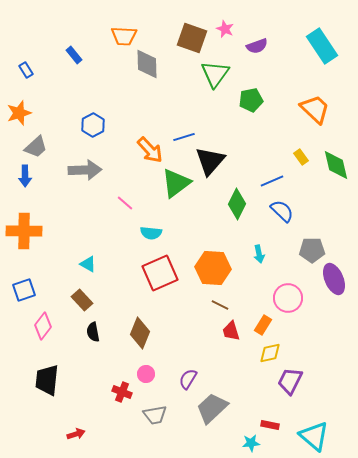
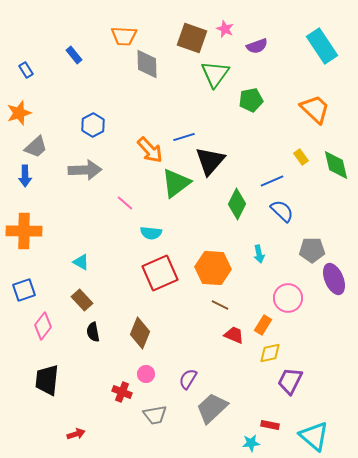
cyan triangle at (88, 264): moved 7 px left, 2 px up
red trapezoid at (231, 331): moved 3 px right, 4 px down; rotated 130 degrees clockwise
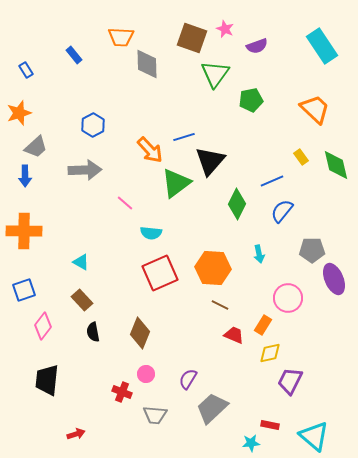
orange trapezoid at (124, 36): moved 3 px left, 1 px down
blue semicircle at (282, 211): rotated 95 degrees counterclockwise
gray trapezoid at (155, 415): rotated 15 degrees clockwise
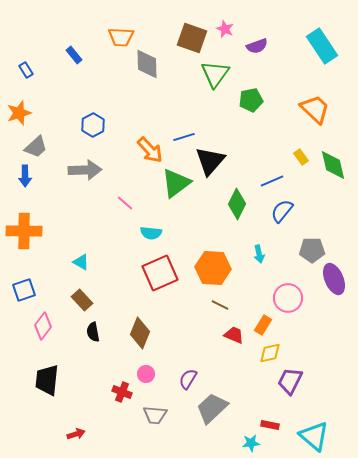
green diamond at (336, 165): moved 3 px left
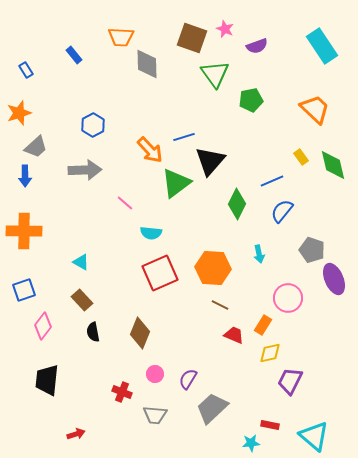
green triangle at (215, 74): rotated 12 degrees counterclockwise
gray pentagon at (312, 250): rotated 20 degrees clockwise
pink circle at (146, 374): moved 9 px right
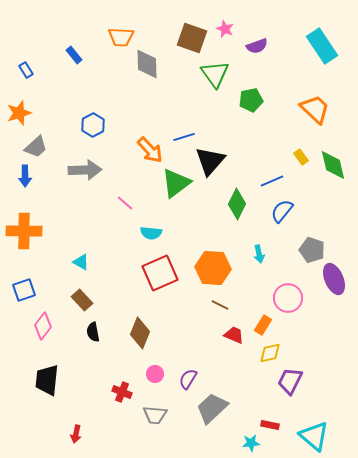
red arrow at (76, 434): rotated 120 degrees clockwise
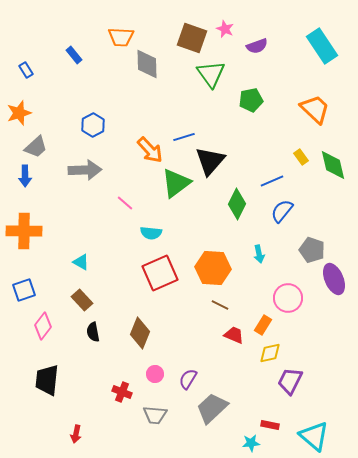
green triangle at (215, 74): moved 4 px left
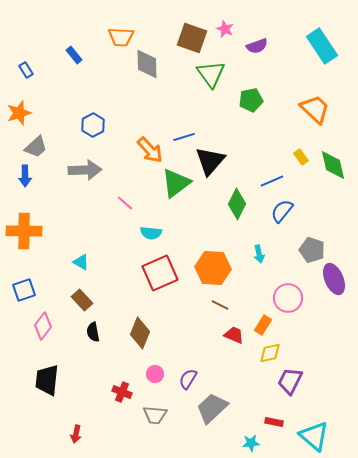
red rectangle at (270, 425): moved 4 px right, 3 px up
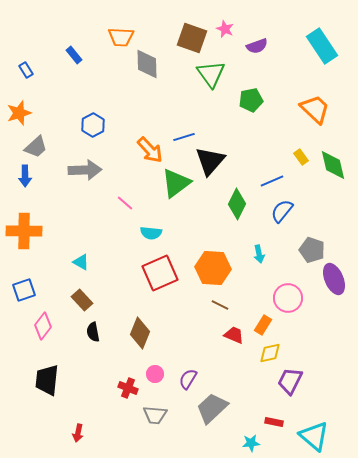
red cross at (122, 392): moved 6 px right, 4 px up
red arrow at (76, 434): moved 2 px right, 1 px up
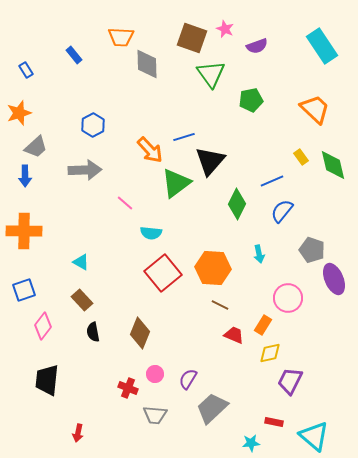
red square at (160, 273): moved 3 px right; rotated 15 degrees counterclockwise
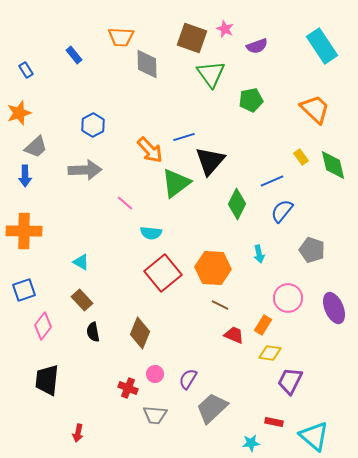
purple ellipse at (334, 279): moved 29 px down
yellow diamond at (270, 353): rotated 20 degrees clockwise
